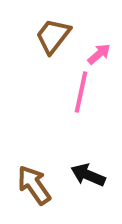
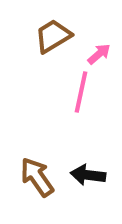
brown trapezoid: rotated 21 degrees clockwise
black arrow: rotated 16 degrees counterclockwise
brown arrow: moved 3 px right, 8 px up
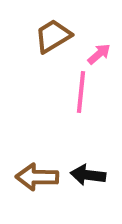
pink line: rotated 6 degrees counterclockwise
brown arrow: rotated 54 degrees counterclockwise
